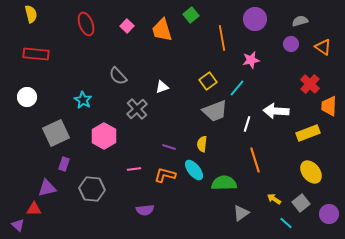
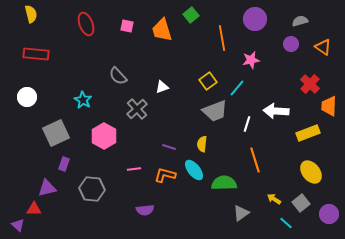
pink square at (127, 26): rotated 32 degrees counterclockwise
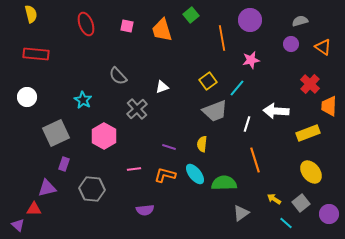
purple circle at (255, 19): moved 5 px left, 1 px down
cyan ellipse at (194, 170): moved 1 px right, 4 px down
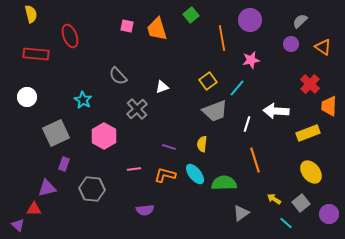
gray semicircle at (300, 21): rotated 28 degrees counterclockwise
red ellipse at (86, 24): moved 16 px left, 12 px down
orange trapezoid at (162, 30): moved 5 px left, 1 px up
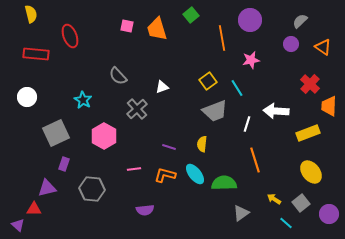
cyan line at (237, 88): rotated 72 degrees counterclockwise
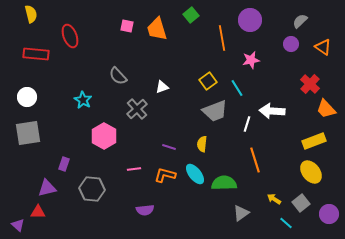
orange trapezoid at (329, 106): moved 3 px left, 3 px down; rotated 45 degrees counterclockwise
white arrow at (276, 111): moved 4 px left
gray square at (56, 133): moved 28 px left; rotated 16 degrees clockwise
yellow rectangle at (308, 133): moved 6 px right, 8 px down
red triangle at (34, 209): moved 4 px right, 3 px down
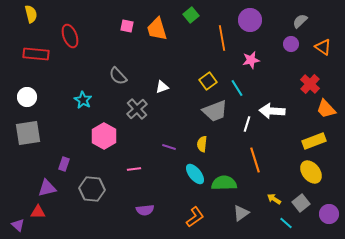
orange L-shape at (165, 175): moved 30 px right, 42 px down; rotated 130 degrees clockwise
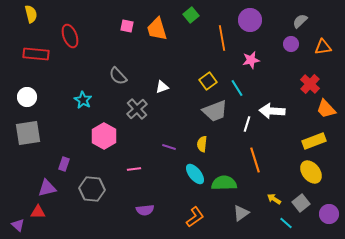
orange triangle at (323, 47): rotated 42 degrees counterclockwise
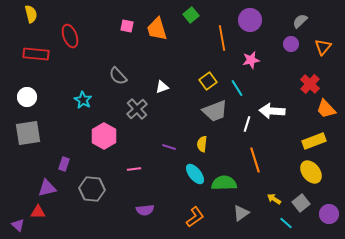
orange triangle at (323, 47): rotated 42 degrees counterclockwise
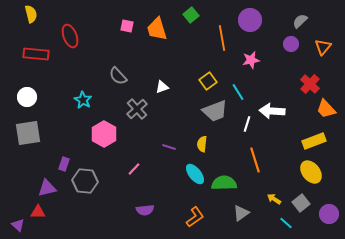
cyan line at (237, 88): moved 1 px right, 4 px down
pink hexagon at (104, 136): moved 2 px up
pink line at (134, 169): rotated 40 degrees counterclockwise
gray hexagon at (92, 189): moved 7 px left, 8 px up
